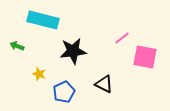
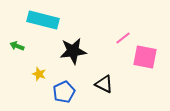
pink line: moved 1 px right
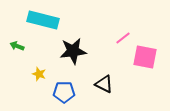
blue pentagon: rotated 25 degrees clockwise
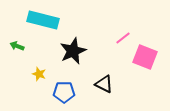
black star: rotated 16 degrees counterclockwise
pink square: rotated 10 degrees clockwise
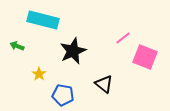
yellow star: rotated 16 degrees clockwise
black triangle: rotated 12 degrees clockwise
blue pentagon: moved 1 px left, 3 px down; rotated 10 degrees clockwise
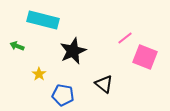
pink line: moved 2 px right
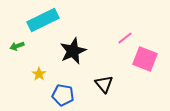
cyan rectangle: rotated 40 degrees counterclockwise
green arrow: rotated 40 degrees counterclockwise
pink square: moved 2 px down
black triangle: rotated 12 degrees clockwise
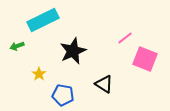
black triangle: rotated 18 degrees counterclockwise
